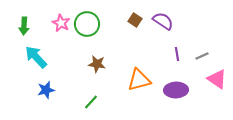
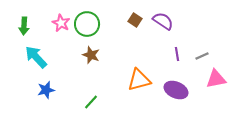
brown star: moved 6 px left, 9 px up; rotated 12 degrees clockwise
pink triangle: moved 1 px left; rotated 45 degrees counterclockwise
purple ellipse: rotated 25 degrees clockwise
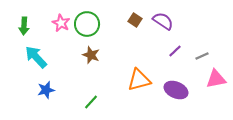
purple line: moved 2 px left, 3 px up; rotated 56 degrees clockwise
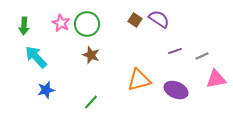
purple semicircle: moved 4 px left, 2 px up
purple line: rotated 24 degrees clockwise
